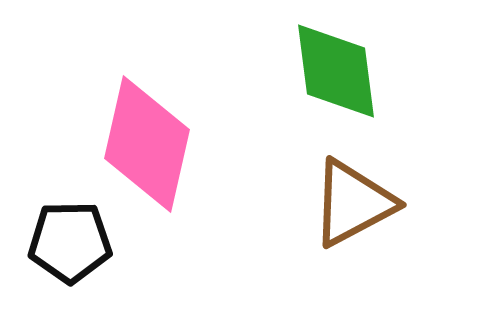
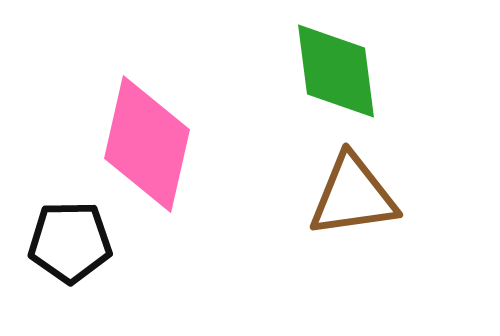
brown triangle: moved 7 px up; rotated 20 degrees clockwise
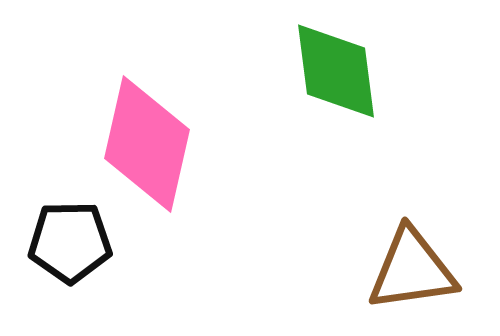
brown triangle: moved 59 px right, 74 px down
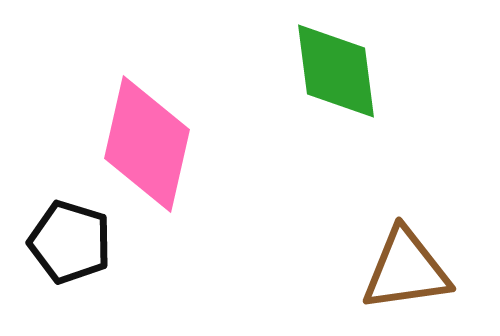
black pentagon: rotated 18 degrees clockwise
brown triangle: moved 6 px left
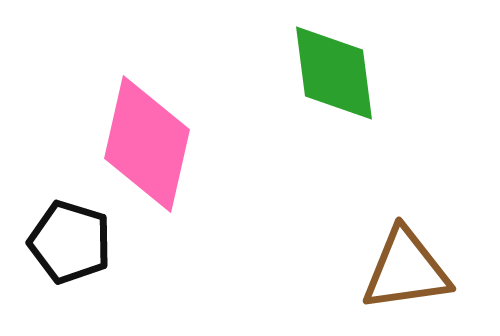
green diamond: moved 2 px left, 2 px down
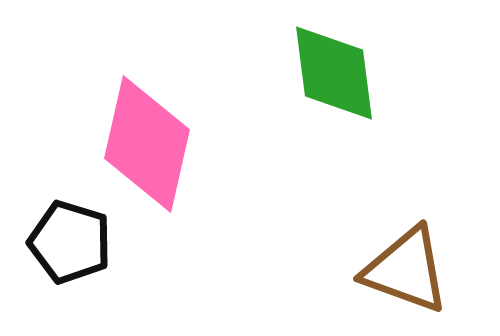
brown triangle: rotated 28 degrees clockwise
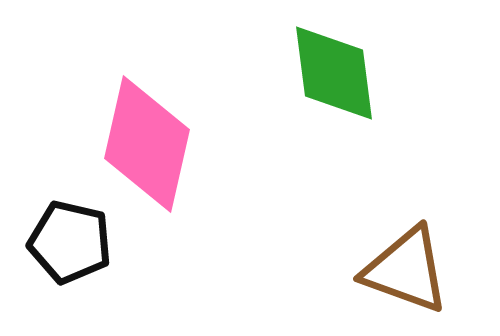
black pentagon: rotated 4 degrees counterclockwise
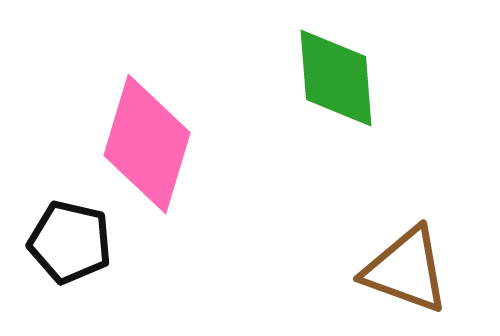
green diamond: moved 2 px right, 5 px down; rotated 3 degrees clockwise
pink diamond: rotated 4 degrees clockwise
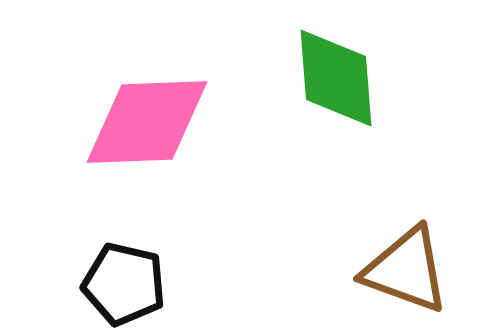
pink diamond: moved 22 px up; rotated 71 degrees clockwise
black pentagon: moved 54 px right, 42 px down
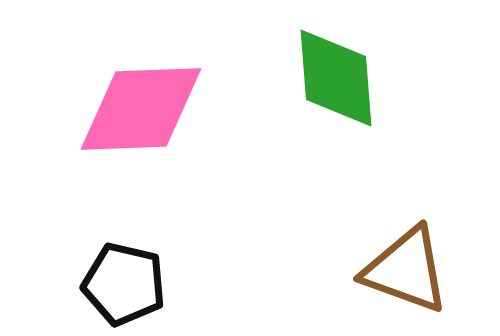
pink diamond: moved 6 px left, 13 px up
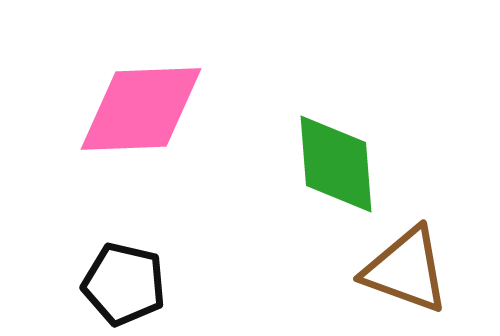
green diamond: moved 86 px down
